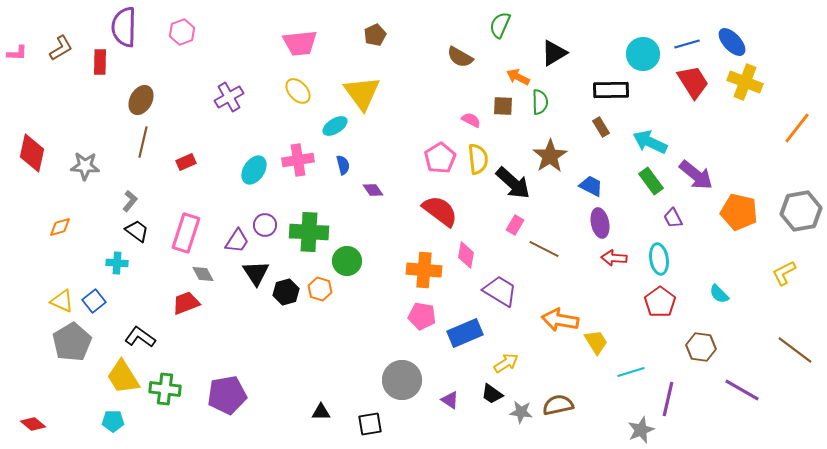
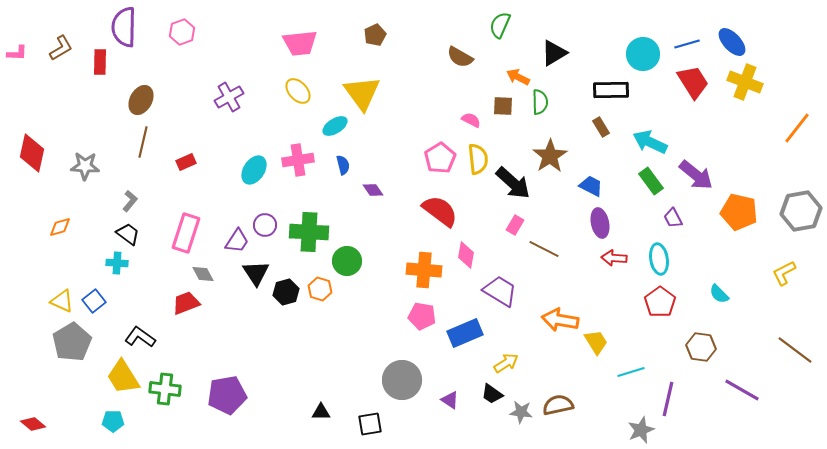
black trapezoid at (137, 231): moved 9 px left, 3 px down
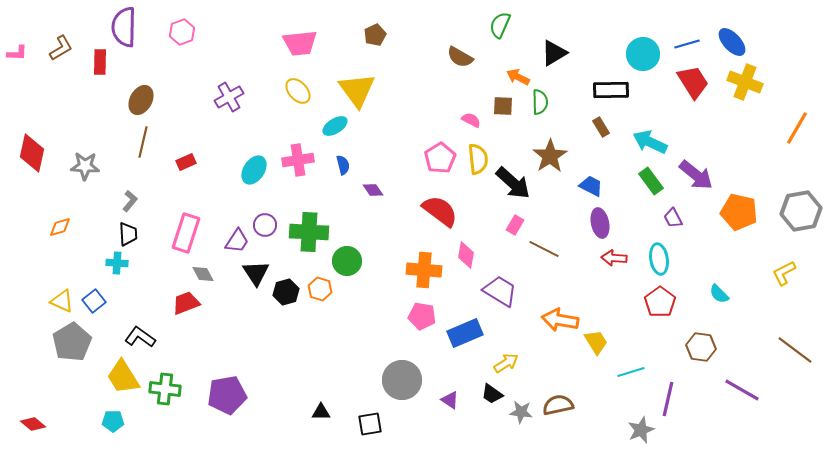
yellow triangle at (362, 93): moved 5 px left, 3 px up
orange line at (797, 128): rotated 8 degrees counterclockwise
black trapezoid at (128, 234): rotated 50 degrees clockwise
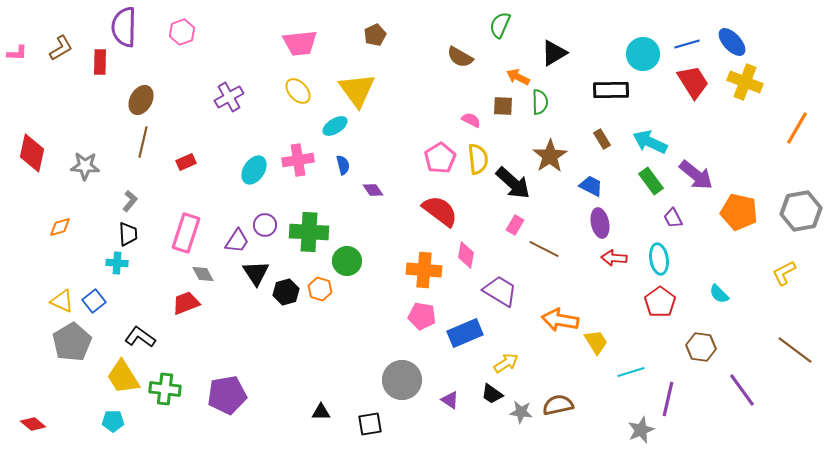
brown rectangle at (601, 127): moved 1 px right, 12 px down
purple line at (742, 390): rotated 24 degrees clockwise
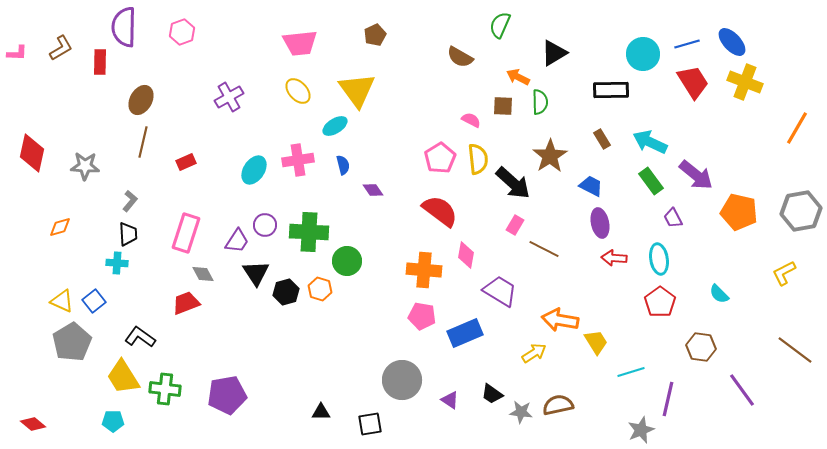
yellow arrow at (506, 363): moved 28 px right, 10 px up
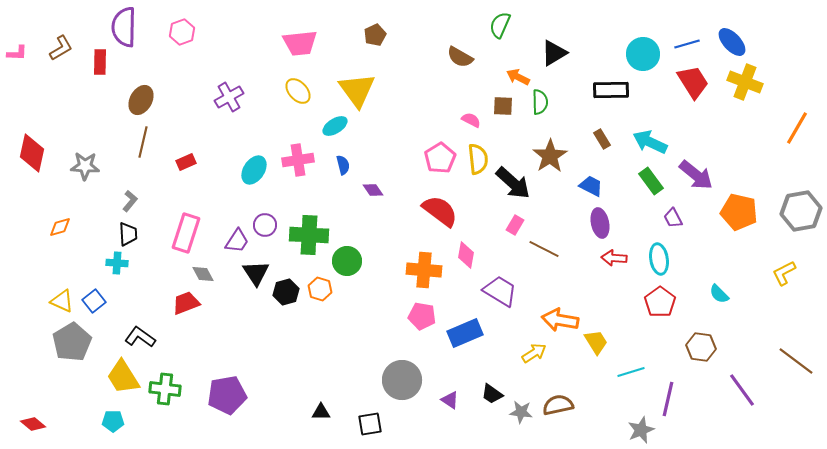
green cross at (309, 232): moved 3 px down
brown line at (795, 350): moved 1 px right, 11 px down
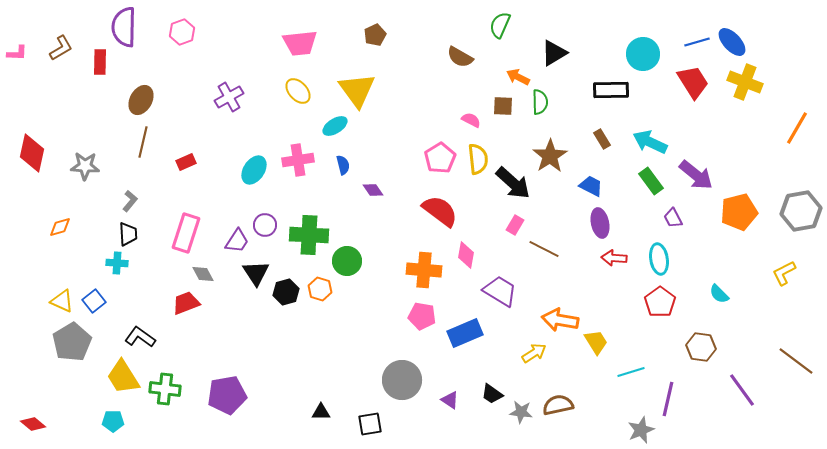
blue line at (687, 44): moved 10 px right, 2 px up
orange pentagon at (739, 212): rotated 27 degrees counterclockwise
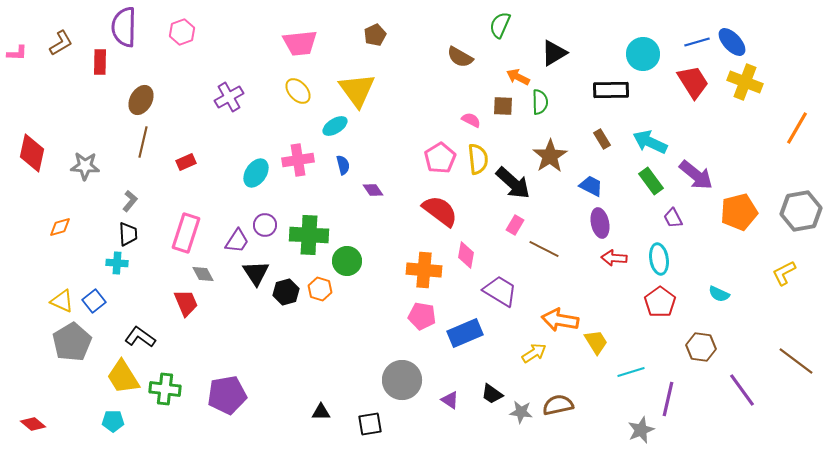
brown L-shape at (61, 48): moved 5 px up
cyan ellipse at (254, 170): moved 2 px right, 3 px down
cyan semicircle at (719, 294): rotated 20 degrees counterclockwise
red trapezoid at (186, 303): rotated 88 degrees clockwise
